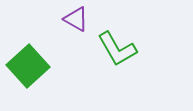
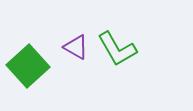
purple triangle: moved 28 px down
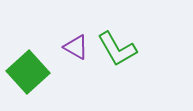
green square: moved 6 px down
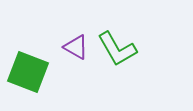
green square: rotated 27 degrees counterclockwise
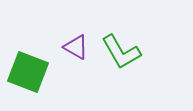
green L-shape: moved 4 px right, 3 px down
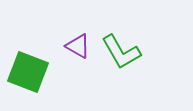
purple triangle: moved 2 px right, 1 px up
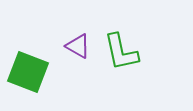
green L-shape: rotated 18 degrees clockwise
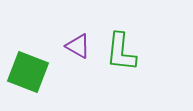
green L-shape: rotated 18 degrees clockwise
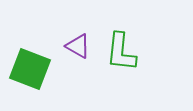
green square: moved 2 px right, 3 px up
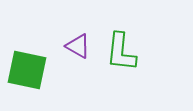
green square: moved 3 px left, 1 px down; rotated 9 degrees counterclockwise
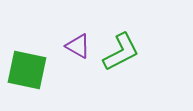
green L-shape: rotated 123 degrees counterclockwise
